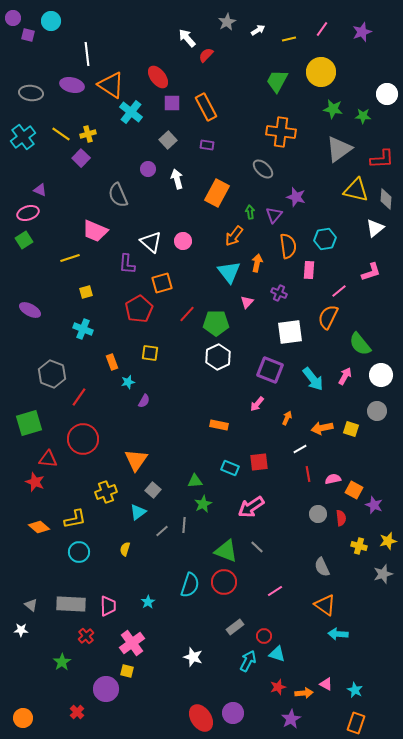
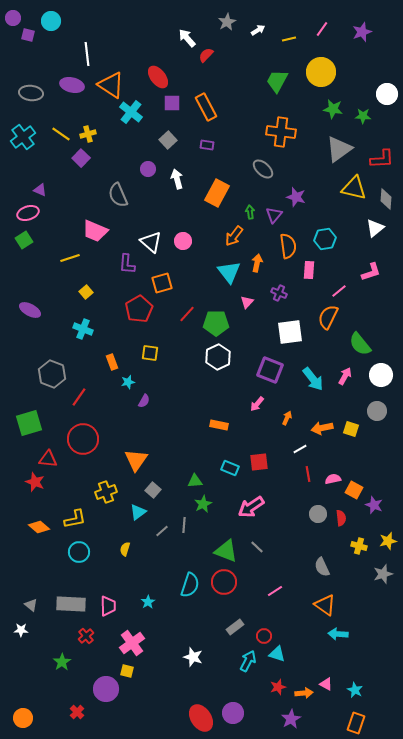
yellow triangle at (356, 190): moved 2 px left, 2 px up
yellow square at (86, 292): rotated 24 degrees counterclockwise
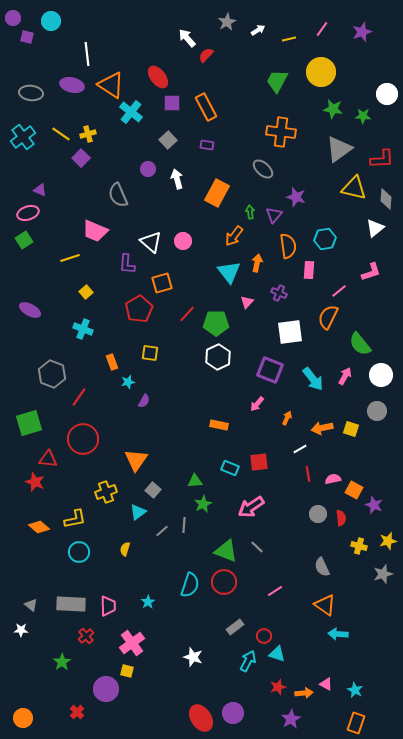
purple square at (28, 35): moved 1 px left, 2 px down
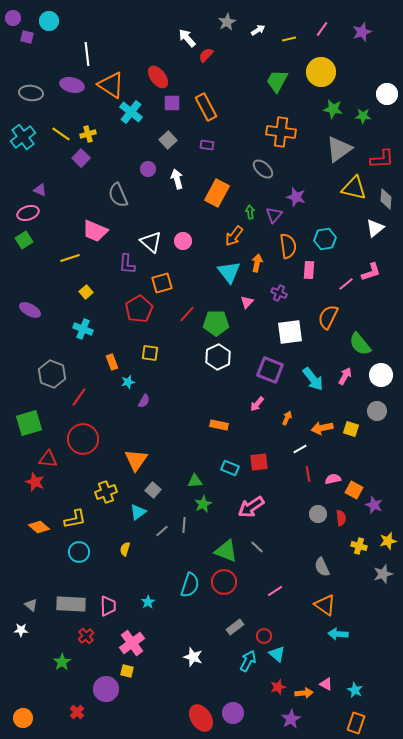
cyan circle at (51, 21): moved 2 px left
pink line at (339, 291): moved 7 px right, 7 px up
cyan triangle at (277, 654): rotated 24 degrees clockwise
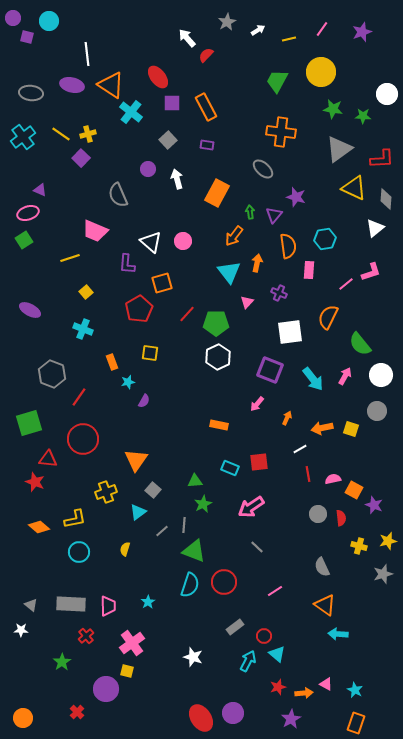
yellow triangle at (354, 188): rotated 12 degrees clockwise
green triangle at (226, 551): moved 32 px left
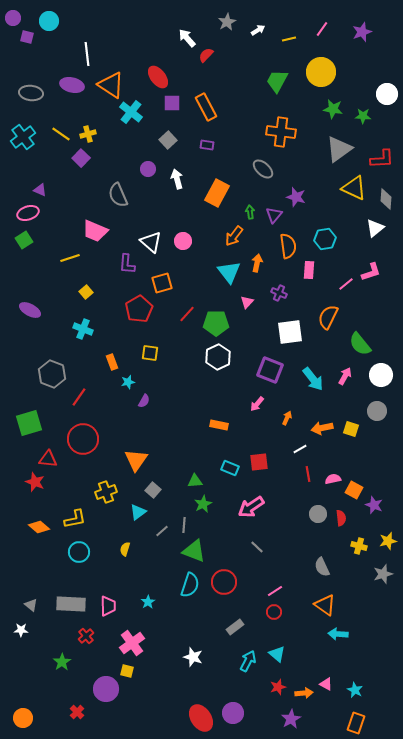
red circle at (264, 636): moved 10 px right, 24 px up
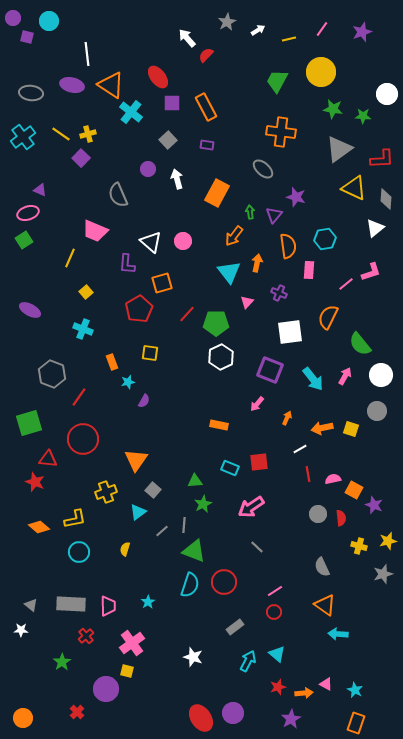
yellow line at (70, 258): rotated 48 degrees counterclockwise
white hexagon at (218, 357): moved 3 px right
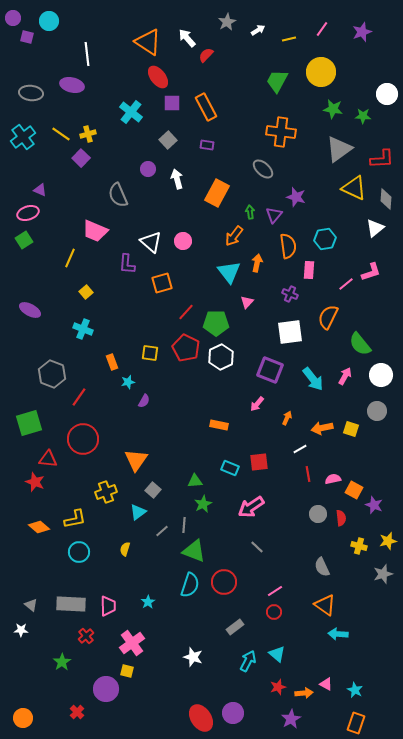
orange triangle at (111, 85): moved 37 px right, 43 px up
purple cross at (279, 293): moved 11 px right, 1 px down
red pentagon at (139, 309): moved 47 px right, 39 px down; rotated 16 degrees counterclockwise
red line at (187, 314): moved 1 px left, 2 px up
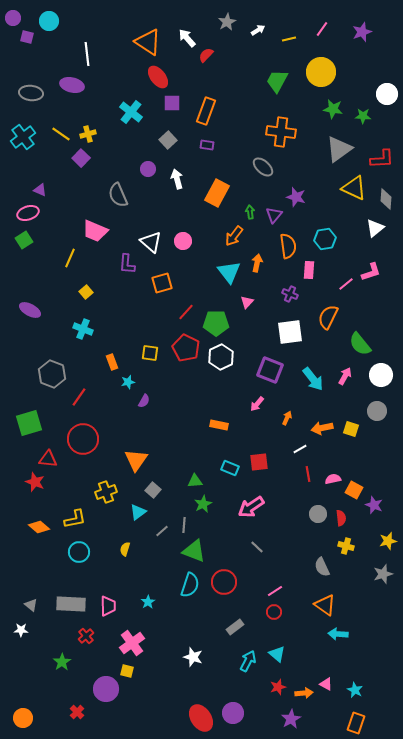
orange rectangle at (206, 107): moved 4 px down; rotated 48 degrees clockwise
gray ellipse at (263, 169): moved 2 px up
yellow cross at (359, 546): moved 13 px left
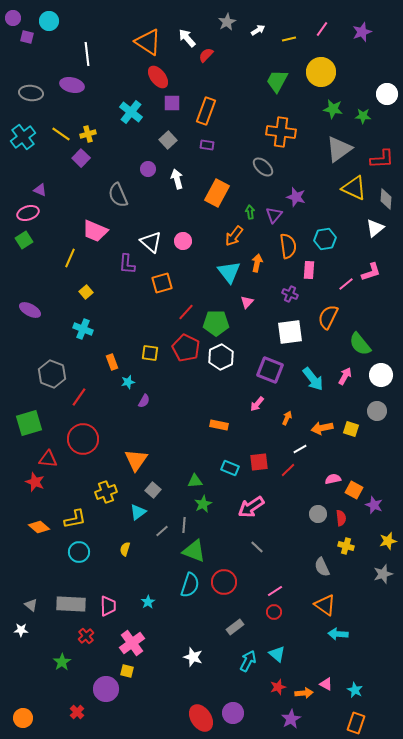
red line at (308, 474): moved 20 px left, 4 px up; rotated 56 degrees clockwise
